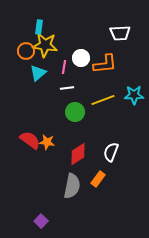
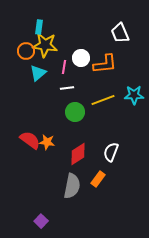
white trapezoid: rotated 70 degrees clockwise
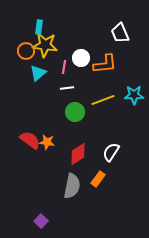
white semicircle: rotated 12 degrees clockwise
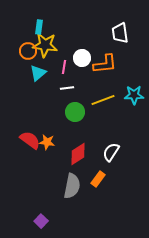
white trapezoid: rotated 15 degrees clockwise
orange circle: moved 2 px right
white circle: moved 1 px right
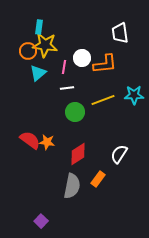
white semicircle: moved 8 px right, 2 px down
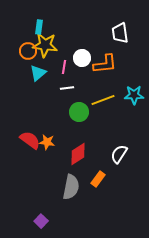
green circle: moved 4 px right
gray semicircle: moved 1 px left, 1 px down
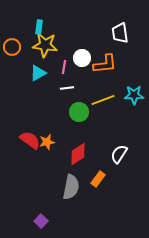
orange circle: moved 16 px left, 4 px up
cyan triangle: rotated 12 degrees clockwise
orange star: rotated 21 degrees counterclockwise
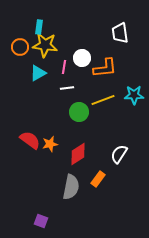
orange circle: moved 8 px right
orange L-shape: moved 4 px down
orange star: moved 3 px right, 2 px down
purple square: rotated 24 degrees counterclockwise
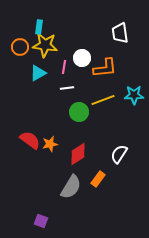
gray semicircle: rotated 20 degrees clockwise
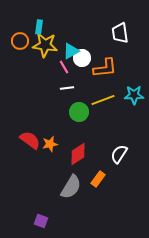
orange circle: moved 6 px up
pink line: rotated 40 degrees counterclockwise
cyan triangle: moved 33 px right, 22 px up
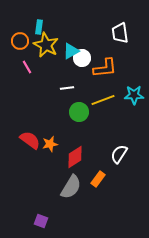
yellow star: moved 1 px right; rotated 20 degrees clockwise
pink line: moved 37 px left
red diamond: moved 3 px left, 3 px down
